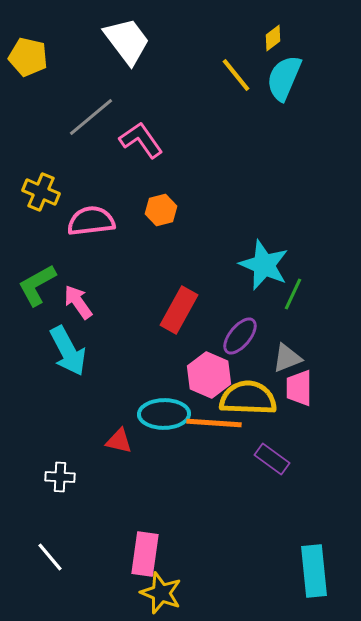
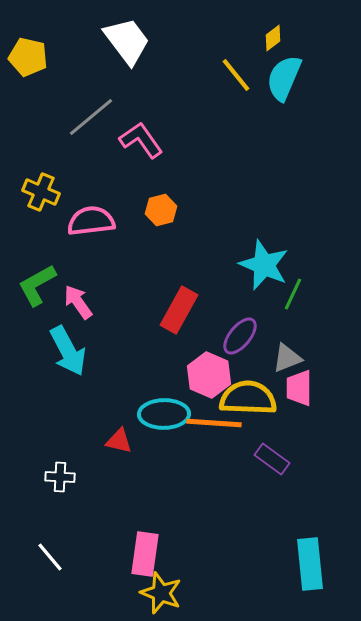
cyan rectangle: moved 4 px left, 7 px up
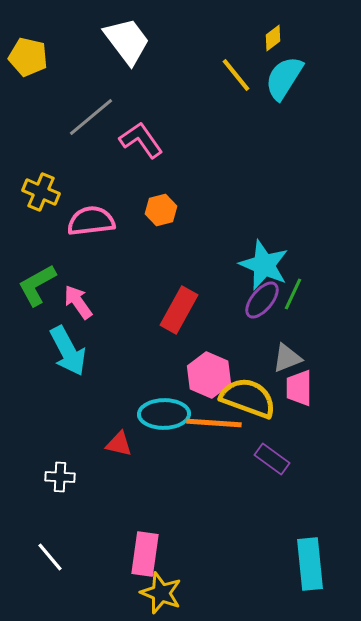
cyan semicircle: rotated 9 degrees clockwise
purple ellipse: moved 22 px right, 36 px up
yellow semicircle: rotated 18 degrees clockwise
red triangle: moved 3 px down
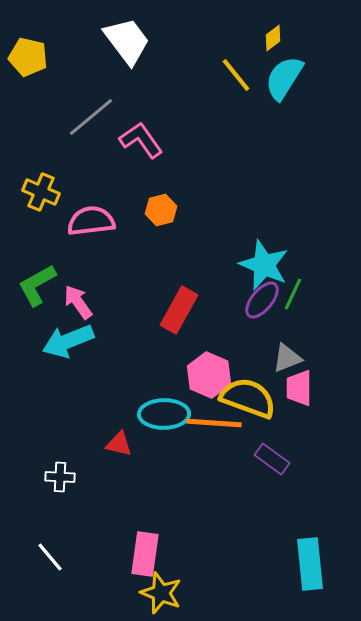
cyan arrow: moved 10 px up; rotated 96 degrees clockwise
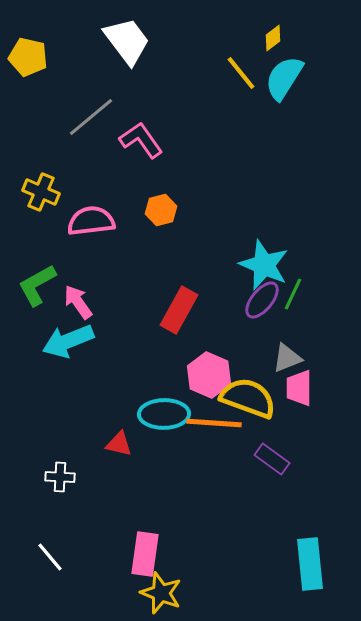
yellow line: moved 5 px right, 2 px up
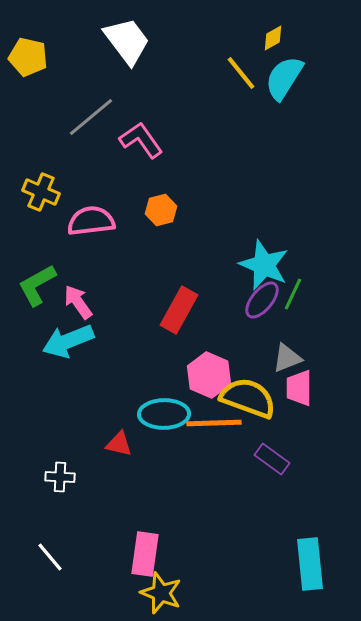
yellow diamond: rotated 8 degrees clockwise
orange line: rotated 6 degrees counterclockwise
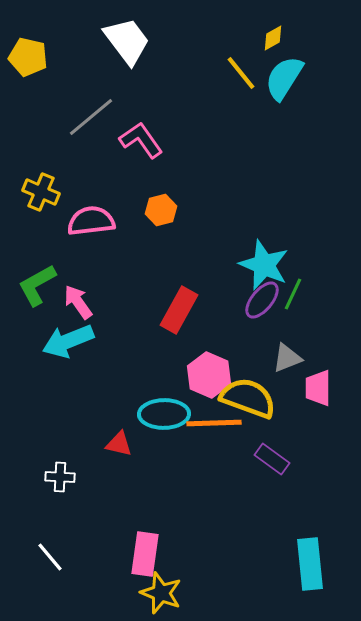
pink trapezoid: moved 19 px right
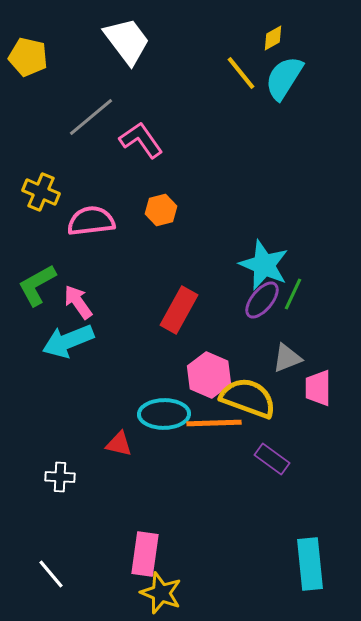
white line: moved 1 px right, 17 px down
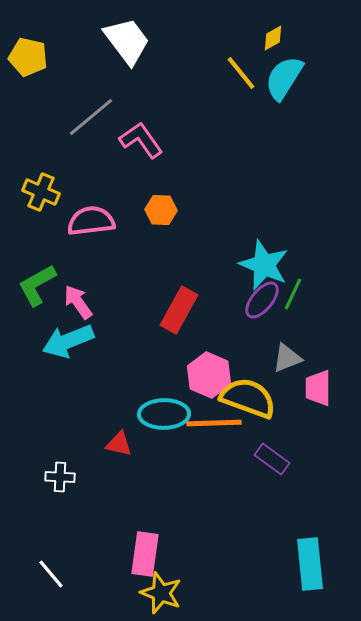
orange hexagon: rotated 16 degrees clockwise
